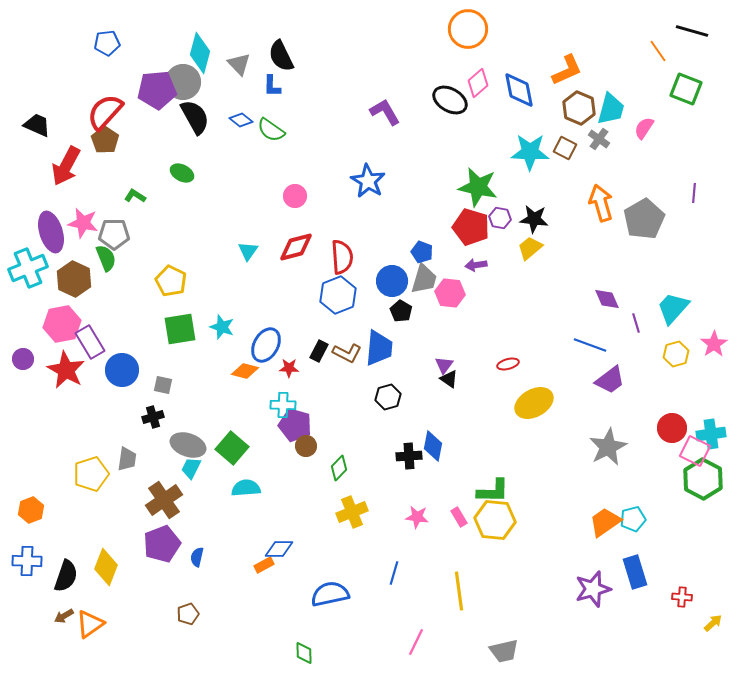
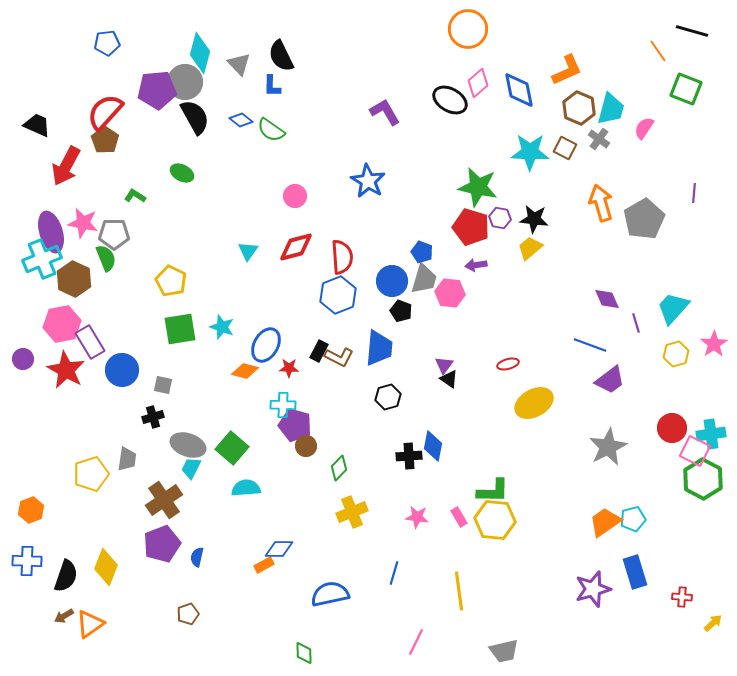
gray circle at (183, 82): moved 2 px right
cyan cross at (28, 268): moved 14 px right, 9 px up
black pentagon at (401, 311): rotated 10 degrees counterclockwise
brown L-shape at (347, 353): moved 8 px left, 4 px down
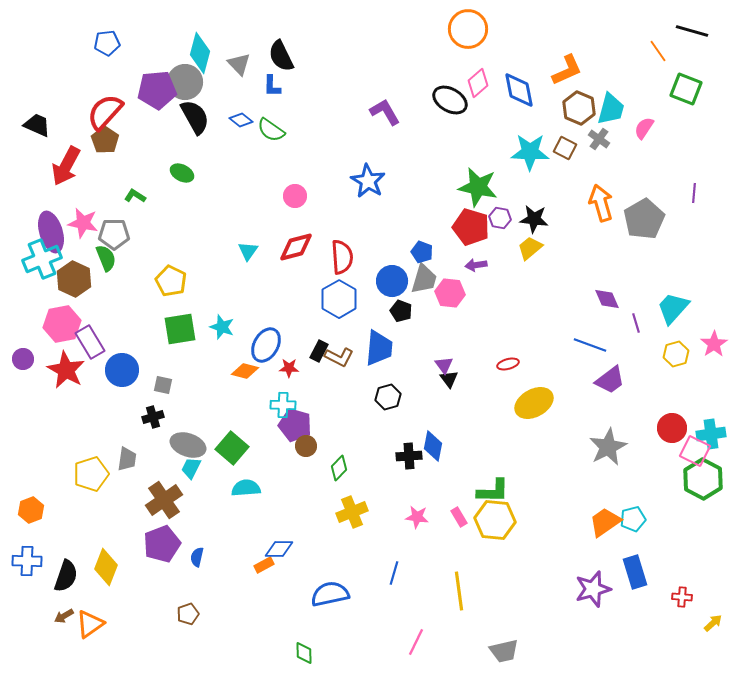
blue hexagon at (338, 295): moved 1 px right, 4 px down; rotated 9 degrees counterclockwise
purple triangle at (444, 365): rotated 12 degrees counterclockwise
black triangle at (449, 379): rotated 18 degrees clockwise
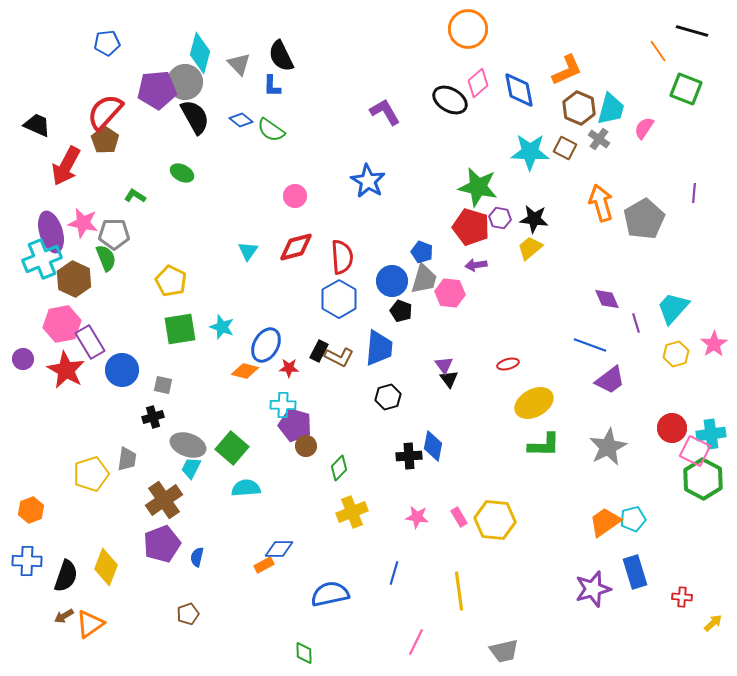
green L-shape at (493, 491): moved 51 px right, 46 px up
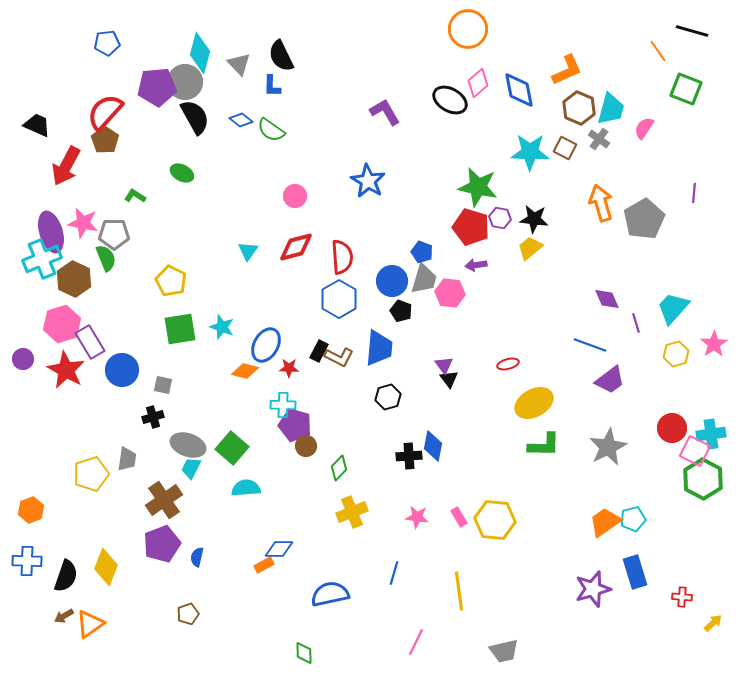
purple pentagon at (157, 90): moved 3 px up
pink hexagon at (62, 324): rotated 6 degrees counterclockwise
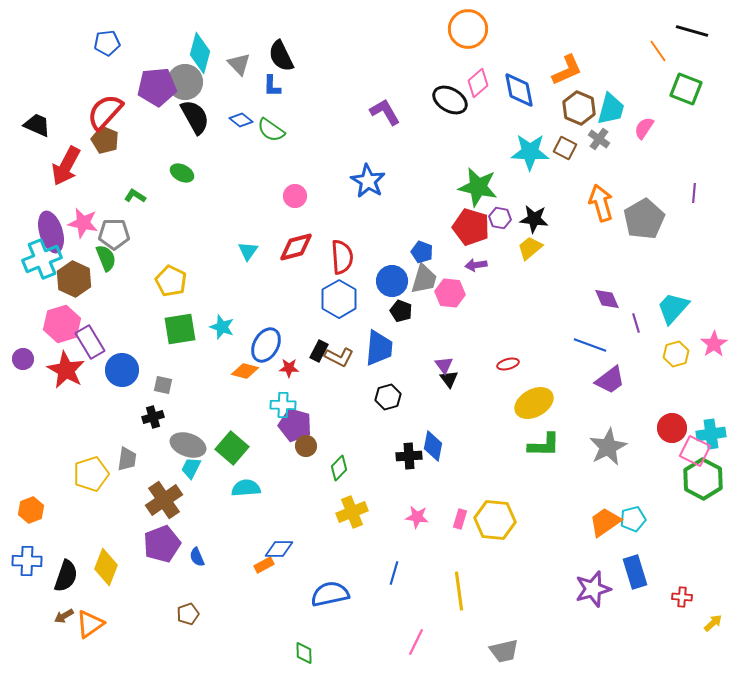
brown pentagon at (105, 140): rotated 12 degrees counterclockwise
pink rectangle at (459, 517): moved 1 px right, 2 px down; rotated 48 degrees clockwise
blue semicircle at (197, 557): rotated 36 degrees counterclockwise
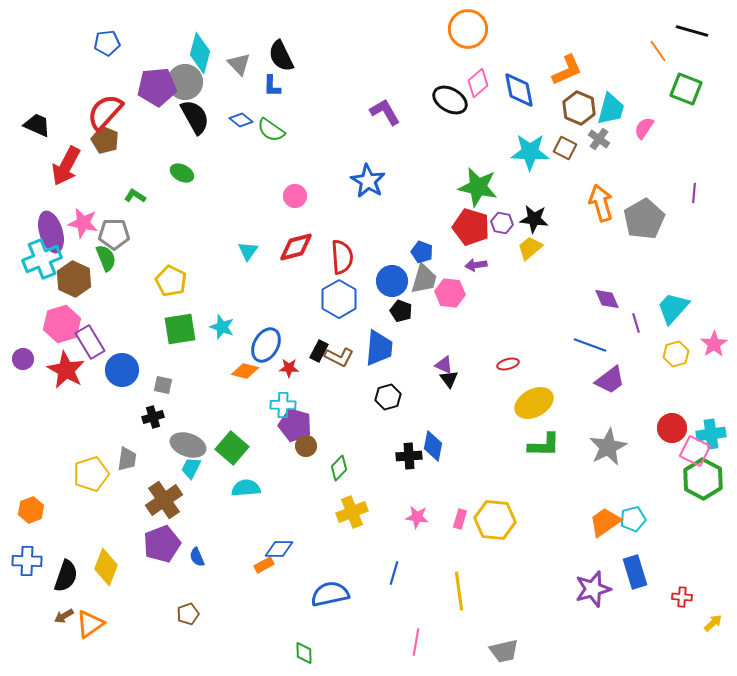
purple hexagon at (500, 218): moved 2 px right, 5 px down
purple triangle at (444, 365): rotated 30 degrees counterclockwise
pink line at (416, 642): rotated 16 degrees counterclockwise
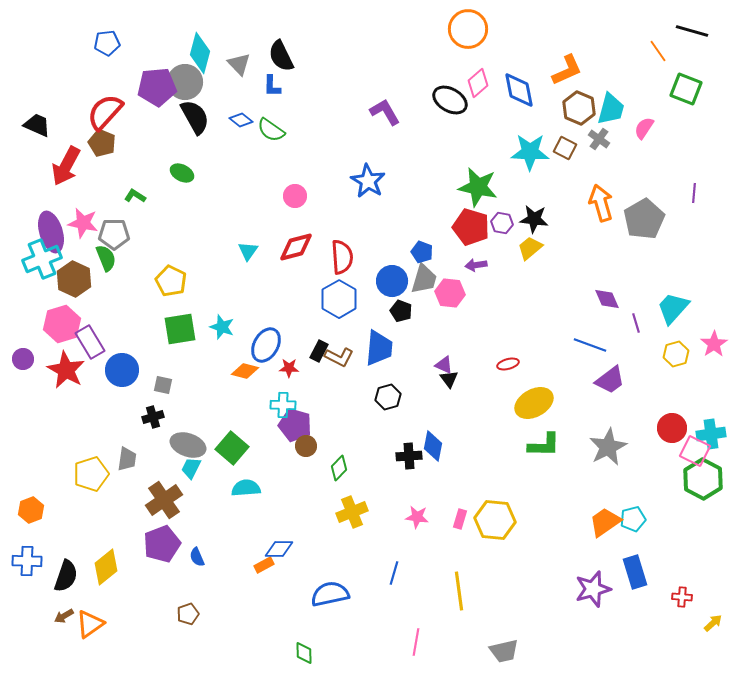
brown pentagon at (105, 140): moved 3 px left, 3 px down
yellow diamond at (106, 567): rotated 30 degrees clockwise
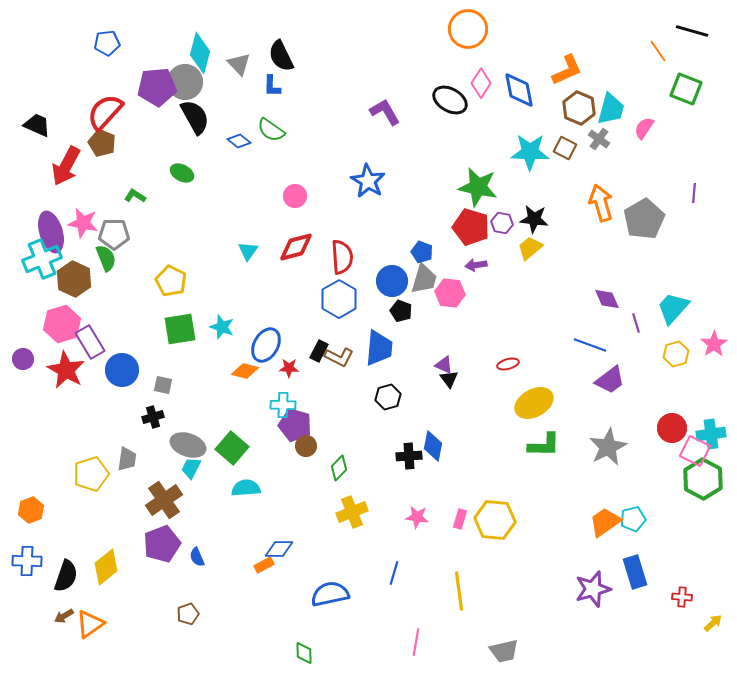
pink diamond at (478, 83): moved 3 px right; rotated 16 degrees counterclockwise
blue diamond at (241, 120): moved 2 px left, 21 px down
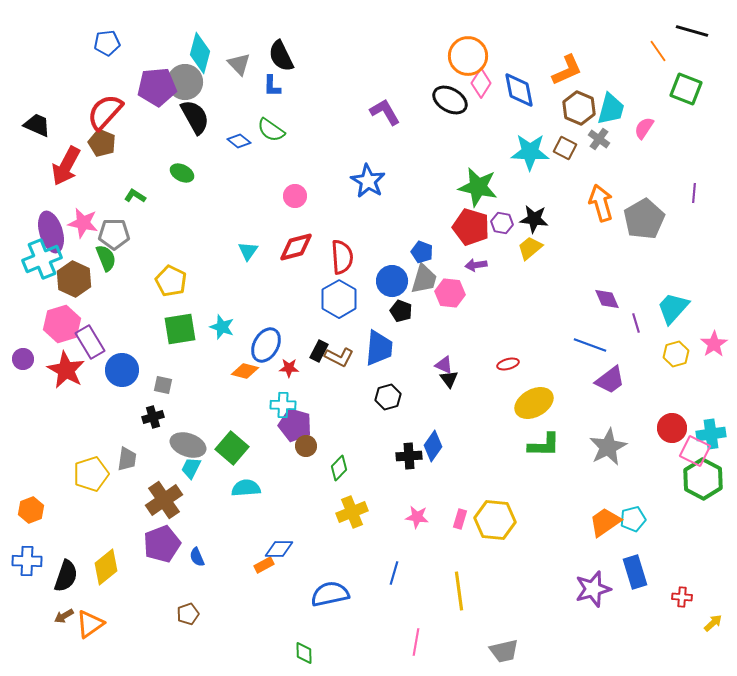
orange circle at (468, 29): moved 27 px down
blue diamond at (433, 446): rotated 24 degrees clockwise
